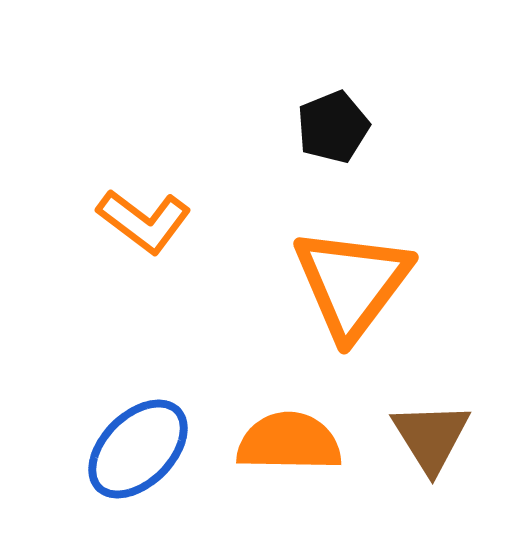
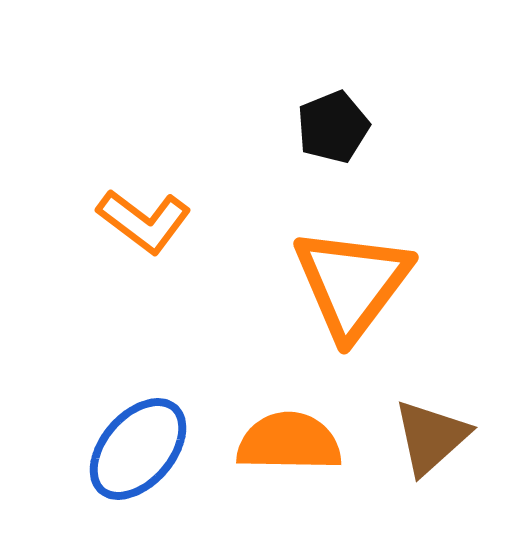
brown triangle: rotated 20 degrees clockwise
blue ellipse: rotated 4 degrees counterclockwise
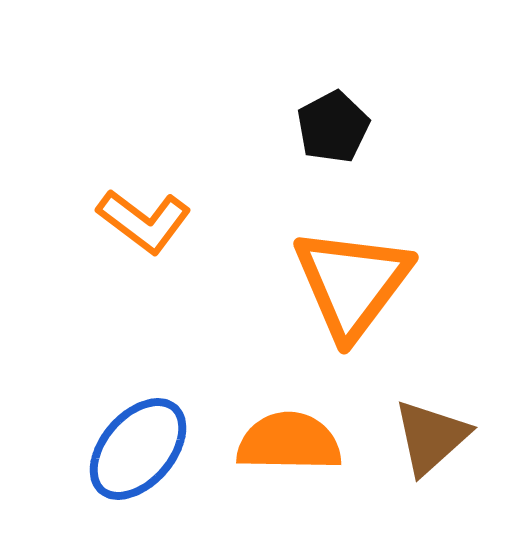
black pentagon: rotated 6 degrees counterclockwise
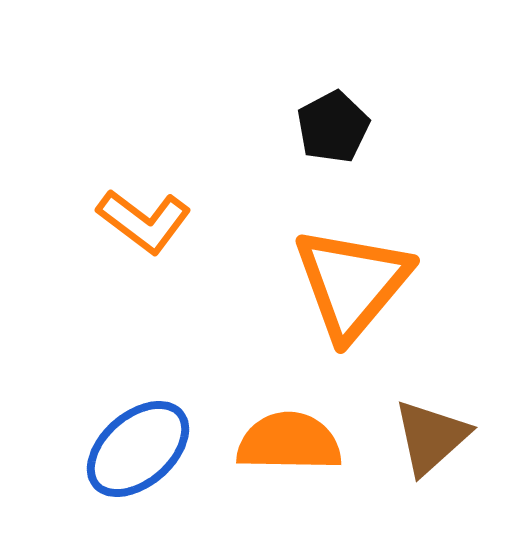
orange triangle: rotated 3 degrees clockwise
blue ellipse: rotated 8 degrees clockwise
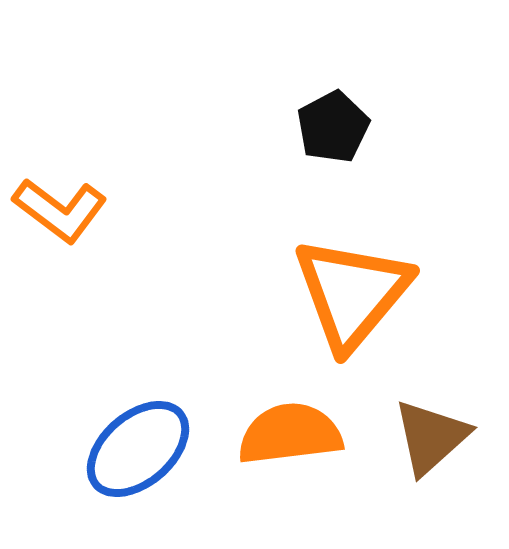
orange L-shape: moved 84 px left, 11 px up
orange triangle: moved 10 px down
orange semicircle: moved 1 px right, 8 px up; rotated 8 degrees counterclockwise
